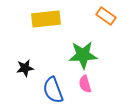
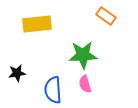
yellow rectangle: moved 9 px left, 5 px down
black star: moved 8 px left, 5 px down
blue semicircle: rotated 16 degrees clockwise
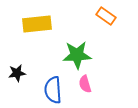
green star: moved 6 px left
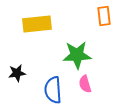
orange rectangle: moved 2 px left; rotated 48 degrees clockwise
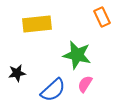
orange rectangle: moved 2 px left, 1 px down; rotated 18 degrees counterclockwise
green star: rotated 16 degrees clockwise
pink semicircle: rotated 48 degrees clockwise
blue semicircle: rotated 128 degrees counterclockwise
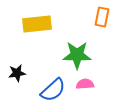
orange rectangle: rotated 36 degrees clockwise
green star: rotated 12 degrees counterclockwise
pink semicircle: rotated 54 degrees clockwise
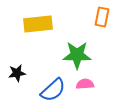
yellow rectangle: moved 1 px right
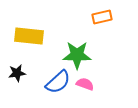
orange rectangle: rotated 66 degrees clockwise
yellow rectangle: moved 9 px left, 12 px down; rotated 12 degrees clockwise
pink semicircle: rotated 24 degrees clockwise
blue semicircle: moved 5 px right, 8 px up
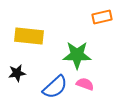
blue semicircle: moved 3 px left, 5 px down
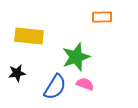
orange rectangle: rotated 12 degrees clockwise
green star: moved 1 px left, 2 px down; rotated 20 degrees counterclockwise
blue semicircle: rotated 16 degrees counterclockwise
